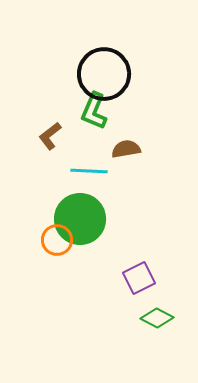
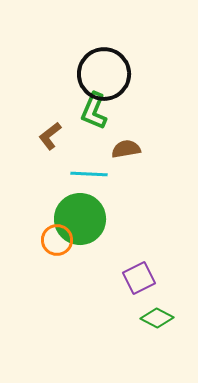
cyan line: moved 3 px down
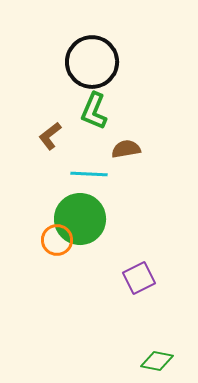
black circle: moved 12 px left, 12 px up
green diamond: moved 43 px down; rotated 16 degrees counterclockwise
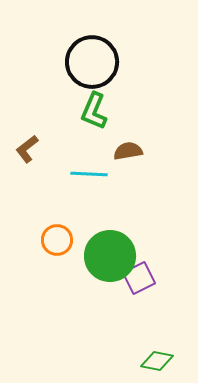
brown L-shape: moved 23 px left, 13 px down
brown semicircle: moved 2 px right, 2 px down
green circle: moved 30 px right, 37 px down
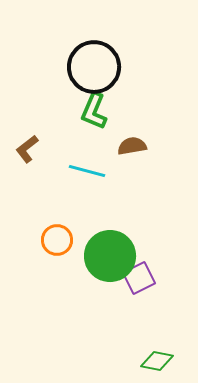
black circle: moved 2 px right, 5 px down
brown semicircle: moved 4 px right, 5 px up
cyan line: moved 2 px left, 3 px up; rotated 12 degrees clockwise
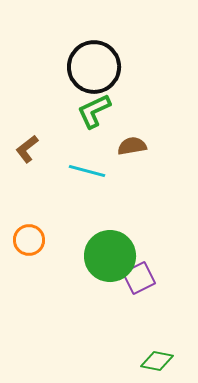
green L-shape: rotated 42 degrees clockwise
orange circle: moved 28 px left
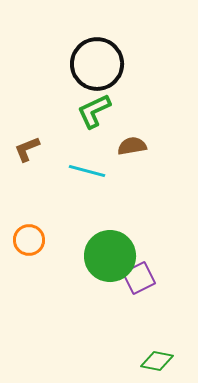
black circle: moved 3 px right, 3 px up
brown L-shape: rotated 16 degrees clockwise
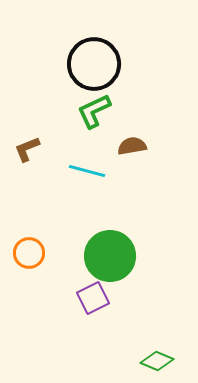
black circle: moved 3 px left
orange circle: moved 13 px down
purple square: moved 46 px left, 20 px down
green diamond: rotated 12 degrees clockwise
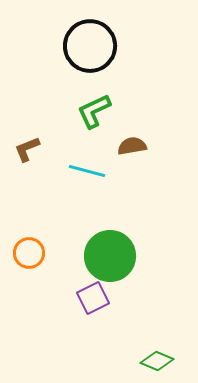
black circle: moved 4 px left, 18 px up
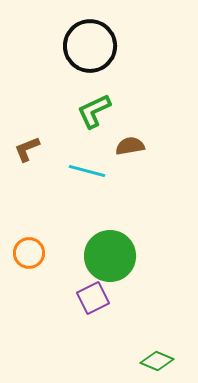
brown semicircle: moved 2 px left
